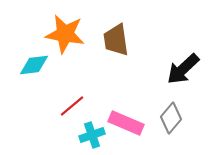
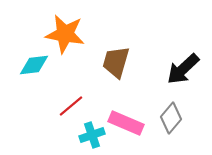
brown trapezoid: moved 22 px down; rotated 24 degrees clockwise
red line: moved 1 px left
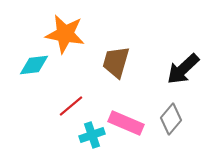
gray diamond: moved 1 px down
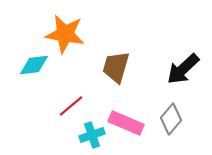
brown trapezoid: moved 5 px down
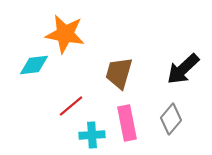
brown trapezoid: moved 3 px right, 6 px down
pink rectangle: moved 1 px right; rotated 56 degrees clockwise
cyan cross: rotated 15 degrees clockwise
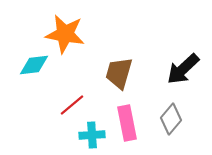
red line: moved 1 px right, 1 px up
